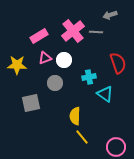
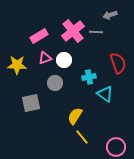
yellow semicircle: rotated 30 degrees clockwise
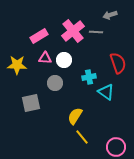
pink triangle: rotated 24 degrees clockwise
cyan triangle: moved 1 px right, 2 px up
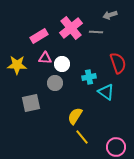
pink cross: moved 2 px left, 3 px up
white circle: moved 2 px left, 4 px down
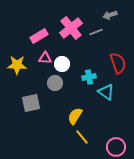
gray line: rotated 24 degrees counterclockwise
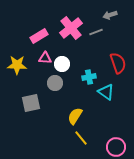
yellow line: moved 1 px left, 1 px down
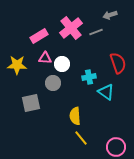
gray circle: moved 2 px left
yellow semicircle: rotated 36 degrees counterclockwise
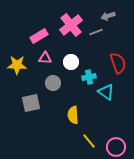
gray arrow: moved 2 px left, 1 px down
pink cross: moved 3 px up
white circle: moved 9 px right, 2 px up
yellow semicircle: moved 2 px left, 1 px up
yellow line: moved 8 px right, 3 px down
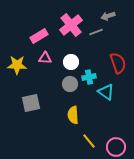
gray circle: moved 17 px right, 1 px down
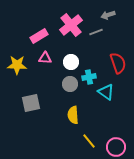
gray arrow: moved 1 px up
